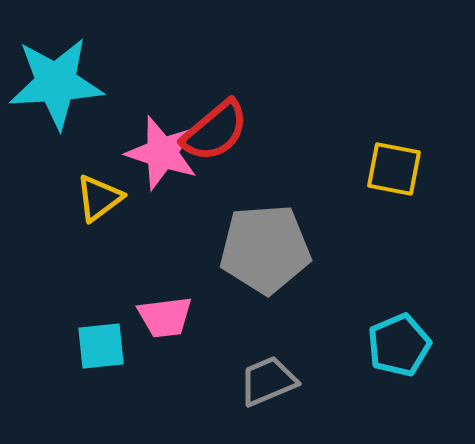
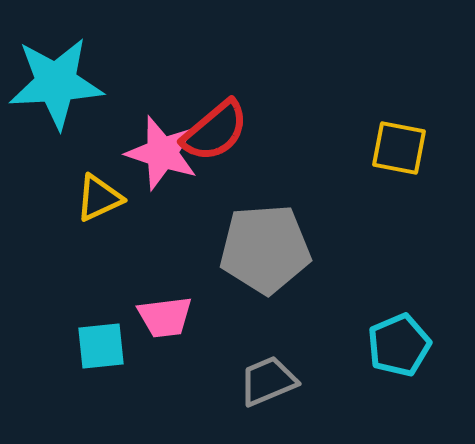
yellow square: moved 5 px right, 21 px up
yellow triangle: rotated 12 degrees clockwise
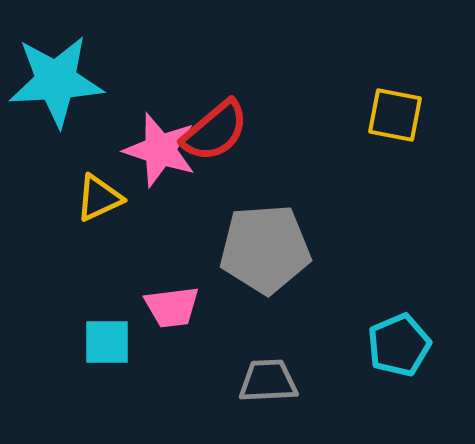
cyan star: moved 2 px up
yellow square: moved 4 px left, 33 px up
pink star: moved 2 px left, 3 px up
pink trapezoid: moved 7 px right, 10 px up
cyan square: moved 6 px right, 4 px up; rotated 6 degrees clockwise
gray trapezoid: rotated 20 degrees clockwise
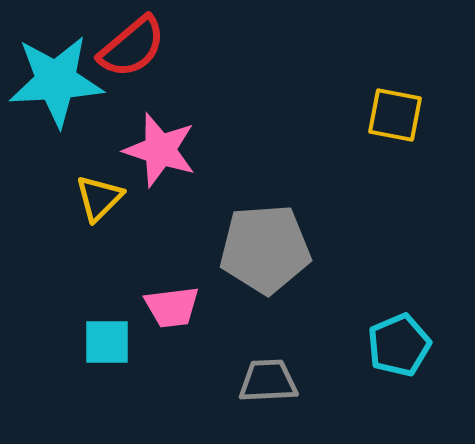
red semicircle: moved 83 px left, 84 px up
yellow triangle: rotated 20 degrees counterclockwise
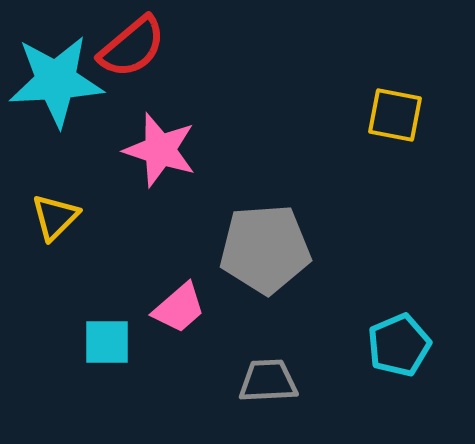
yellow triangle: moved 44 px left, 19 px down
pink trapezoid: moved 7 px right, 1 px down; rotated 34 degrees counterclockwise
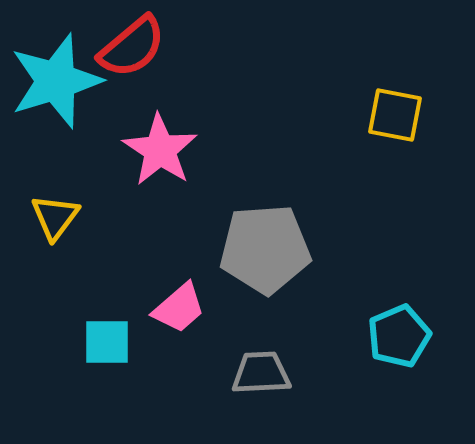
cyan star: rotated 14 degrees counterclockwise
pink star: rotated 16 degrees clockwise
yellow triangle: rotated 8 degrees counterclockwise
cyan pentagon: moved 9 px up
gray trapezoid: moved 7 px left, 8 px up
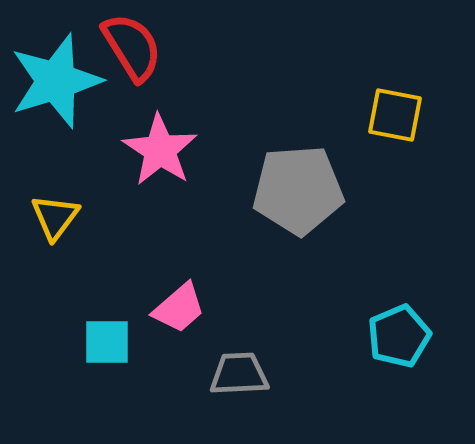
red semicircle: rotated 82 degrees counterclockwise
gray pentagon: moved 33 px right, 59 px up
gray trapezoid: moved 22 px left, 1 px down
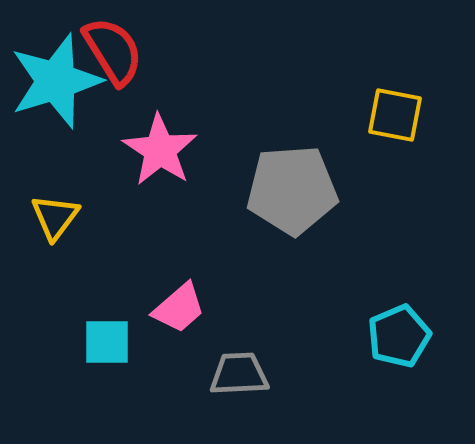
red semicircle: moved 19 px left, 4 px down
gray pentagon: moved 6 px left
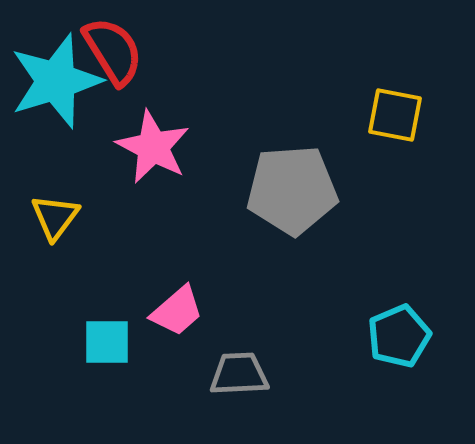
pink star: moved 7 px left, 3 px up; rotated 6 degrees counterclockwise
pink trapezoid: moved 2 px left, 3 px down
